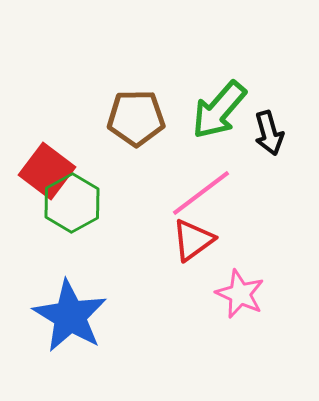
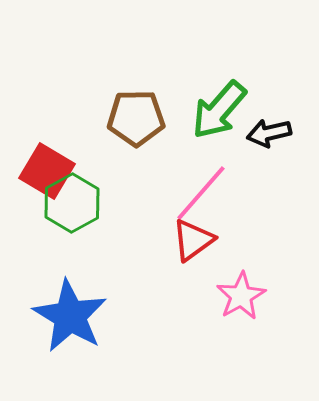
black arrow: rotated 93 degrees clockwise
red square: rotated 6 degrees counterclockwise
pink line: rotated 12 degrees counterclockwise
pink star: moved 1 px right, 2 px down; rotated 18 degrees clockwise
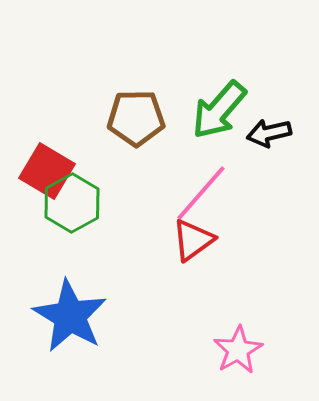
pink star: moved 3 px left, 54 px down
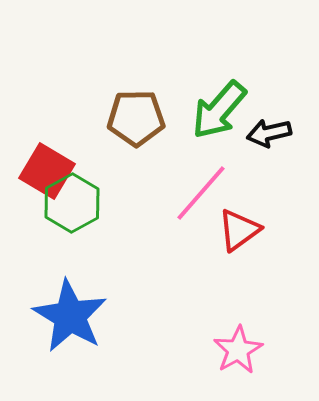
red triangle: moved 46 px right, 10 px up
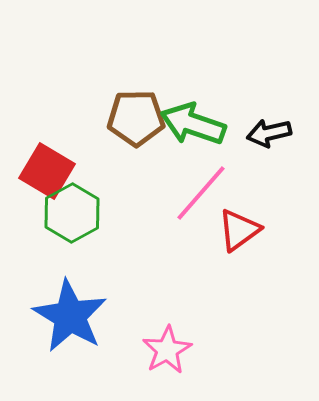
green arrow: moved 26 px left, 14 px down; rotated 68 degrees clockwise
green hexagon: moved 10 px down
pink star: moved 71 px left
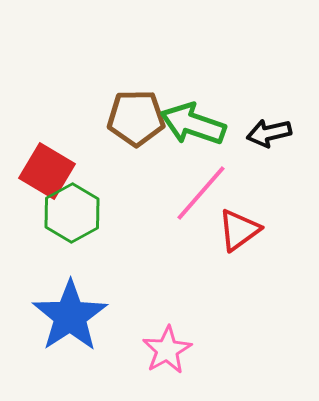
blue star: rotated 8 degrees clockwise
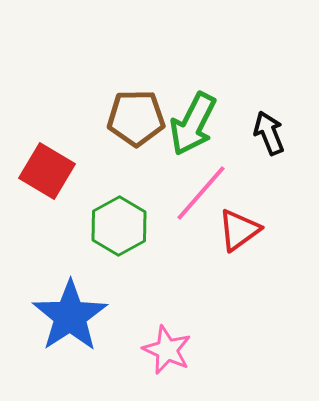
green arrow: rotated 82 degrees counterclockwise
black arrow: rotated 81 degrees clockwise
green hexagon: moved 47 px right, 13 px down
pink star: rotated 18 degrees counterclockwise
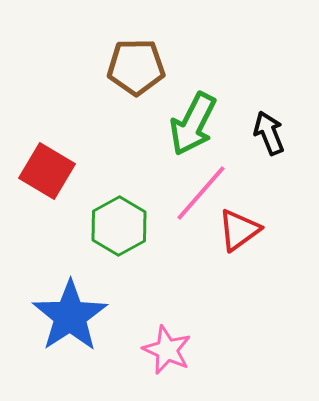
brown pentagon: moved 51 px up
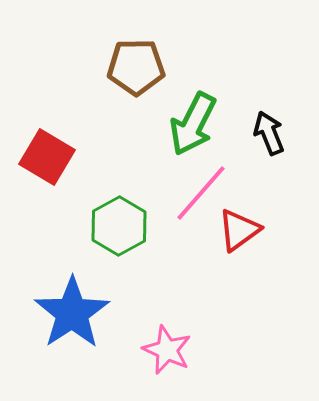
red square: moved 14 px up
blue star: moved 2 px right, 3 px up
